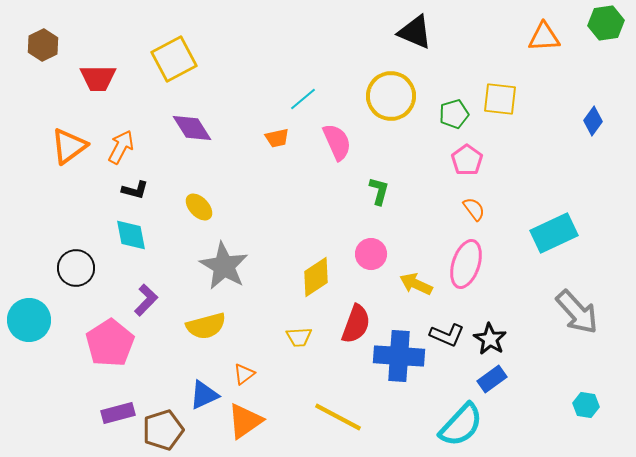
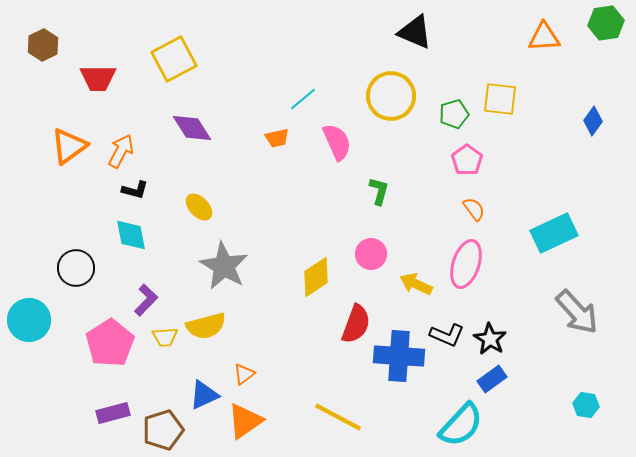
orange arrow at (121, 147): moved 4 px down
yellow trapezoid at (299, 337): moved 134 px left
purple rectangle at (118, 413): moved 5 px left
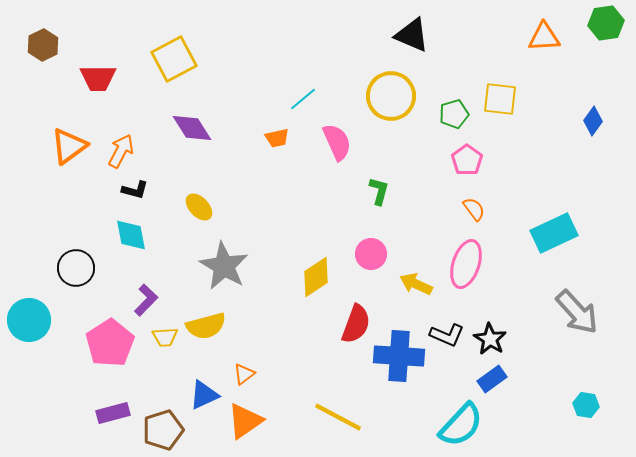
black triangle at (415, 32): moved 3 px left, 3 px down
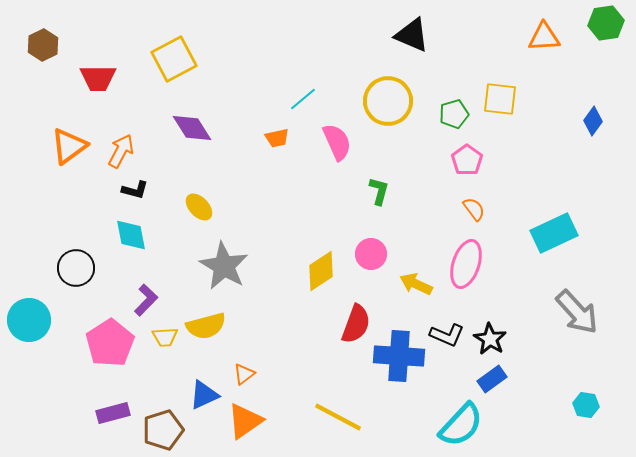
yellow circle at (391, 96): moved 3 px left, 5 px down
yellow diamond at (316, 277): moved 5 px right, 6 px up
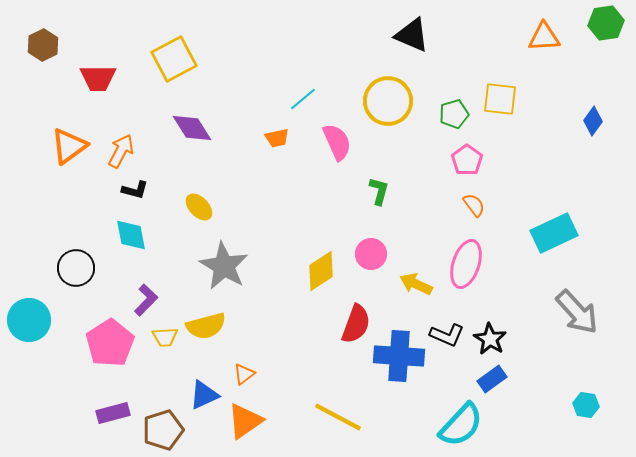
orange semicircle at (474, 209): moved 4 px up
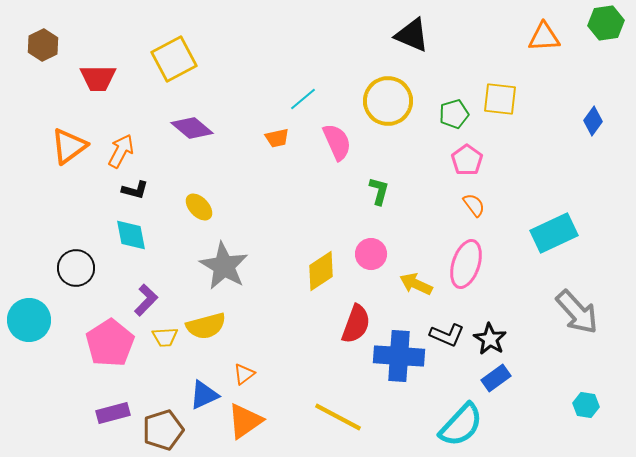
purple diamond at (192, 128): rotated 18 degrees counterclockwise
blue rectangle at (492, 379): moved 4 px right, 1 px up
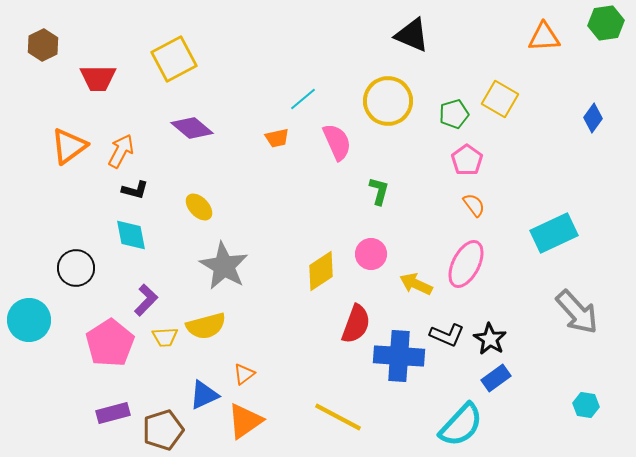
yellow square at (500, 99): rotated 24 degrees clockwise
blue diamond at (593, 121): moved 3 px up
pink ellipse at (466, 264): rotated 9 degrees clockwise
